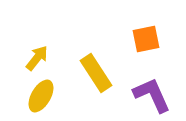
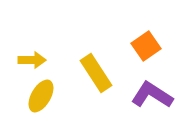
orange square: moved 7 px down; rotated 24 degrees counterclockwise
yellow arrow: moved 5 px left, 2 px down; rotated 52 degrees clockwise
purple L-shape: rotated 33 degrees counterclockwise
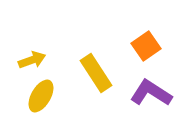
yellow arrow: rotated 20 degrees counterclockwise
purple L-shape: moved 1 px left, 2 px up
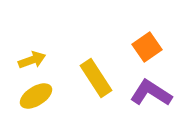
orange square: moved 1 px right, 1 px down
yellow rectangle: moved 5 px down
yellow ellipse: moved 5 px left; rotated 28 degrees clockwise
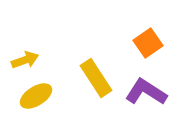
orange square: moved 1 px right, 4 px up
yellow arrow: moved 7 px left
purple L-shape: moved 5 px left, 1 px up
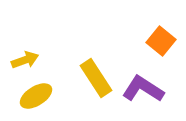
orange square: moved 13 px right, 2 px up; rotated 16 degrees counterclockwise
purple L-shape: moved 3 px left, 3 px up
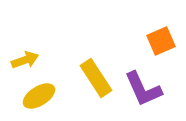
orange square: rotated 28 degrees clockwise
purple L-shape: rotated 147 degrees counterclockwise
yellow ellipse: moved 3 px right
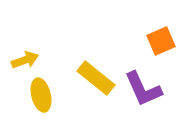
yellow rectangle: rotated 18 degrees counterclockwise
yellow ellipse: moved 2 px right, 1 px up; rotated 72 degrees counterclockwise
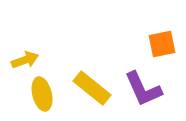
orange square: moved 1 px right, 3 px down; rotated 12 degrees clockwise
yellow rectangle: moved 4 px left, 10 px down
yellow ellipse: moved 1 px right, 1 px up
